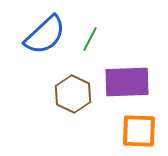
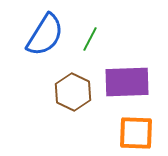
blue semicircle: rotated 15 degrees counterclockwise
brown hexagon: moved 2 px up
orange square: moved 3 px left, 2 px down
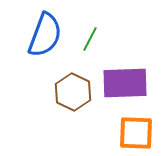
blue semicircle: rotated 12 degrees counterclockwise
purple rectangle: moved 2 px left, 1 px down
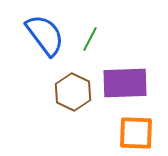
blue semicircle: rotated 57 degrees counterclockwise
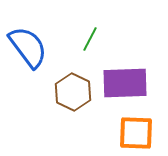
blue semicircle: moved 17 px left, 12 px down
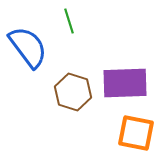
green line: moved 21 px left, 18 px up; rotated 45 degrees counterclockwise
brown hexagon: rotated 9 degrees counterclockwise
orange square: rotated 9 degrees clockwise
